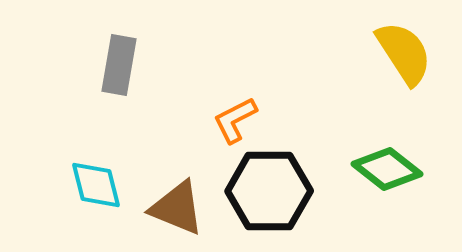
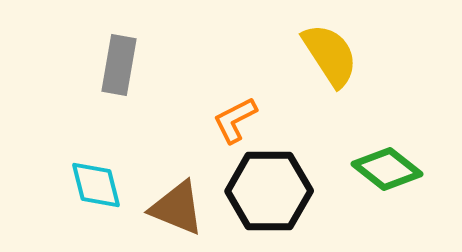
yellow semicircle: moved 74 px left, 2 px down
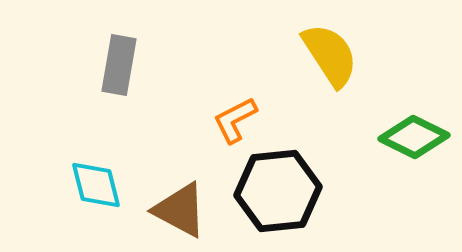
green diamond: moved 27 px right, 32 px up; rotated 12 degrees counterclockwise
black hexagon: moved 9 px right; rotated 6 degrees counterclockwise
brown triangle: moved 3 px right, 2 px down; rotated 6 degrees clockwise
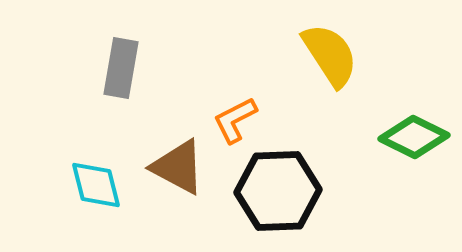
gray rectangle: moved 2 px right, 3 px down
black hexagon: rotated 4 degrees clockwise
brown triangle: moved 2 px left, 43 px up
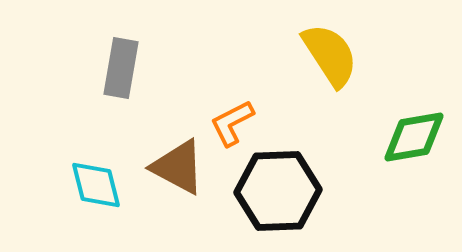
orange L-shape: moved 3 px left, 3 px down
green diamond: rotated 36 degrees counterclockwise
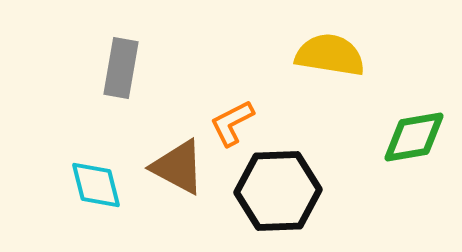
yellow semicircle: rotated 48 degrees counterclockwise
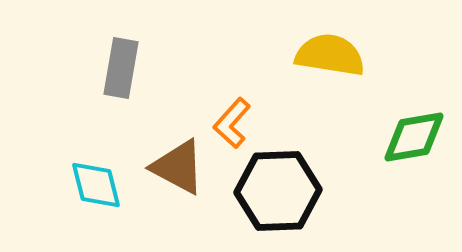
orange L-shape: rotated 21 degrees counterclockwise
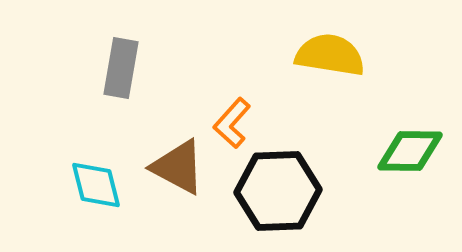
green diamond: moved 4 px left, 14 px down; rotated 10 degrees clockwise
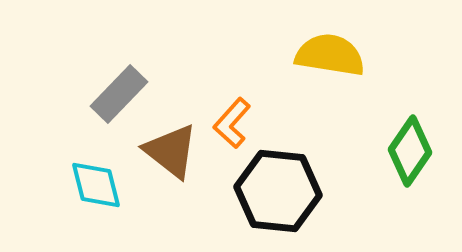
gray rectangle: moved 2 px left, 26 px down; rotated 34 degrees clockwise
green diamond: rotated 56 degrees counterclockwise
brown triangle: moved 7 px left, 16 px up; rotated 10 degrees clockwise
black hexagon: rotated 8 degrees clockwise
